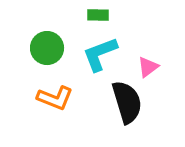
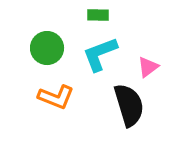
orange L-shape: moved 1 px right, 1 px up
black semicircle: moved 2 px right, 3 px down
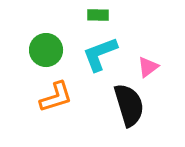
green circle: moved 1 px left, 2 px down
orange L-shape: rotated 39 degrees counterclockwise
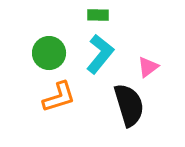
green circle: moved 3 px right, 3 px down
cyan L-shape: rotated 150 degrees clockwise
orange L-shape: moved 3 px right
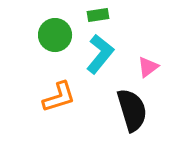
green rectangle: rotated 10 degrees counterclockwise
green circle: moved 6 px right, 18 px up
black semicircle: moved 3 px right, 5 px down
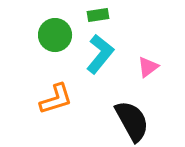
orange L-shape: moved 3 px left, 2 px down
black semicircle: moved 11 px down; rotated 12 degrees counterclockwise
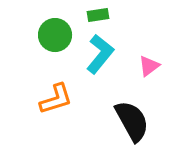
pink triangle: moved 1 px right, 1 px up
